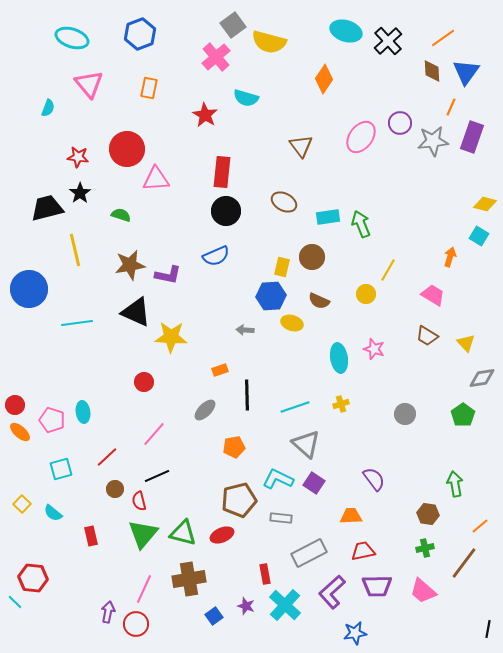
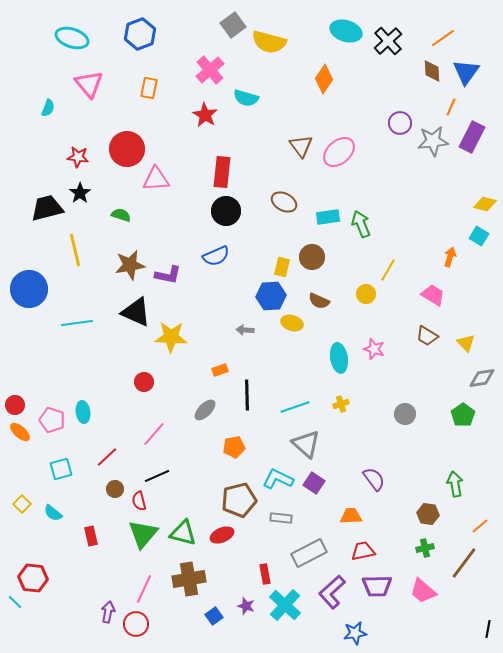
pink cross at (216, 57): moved 6 px left, 13 px down
pink ellipse at (361, 137): moved 22 px left, 15 px down; rotated 12 degrees clockwise
purple rectangle at (472, 137): rotated 8 degrees clockwise
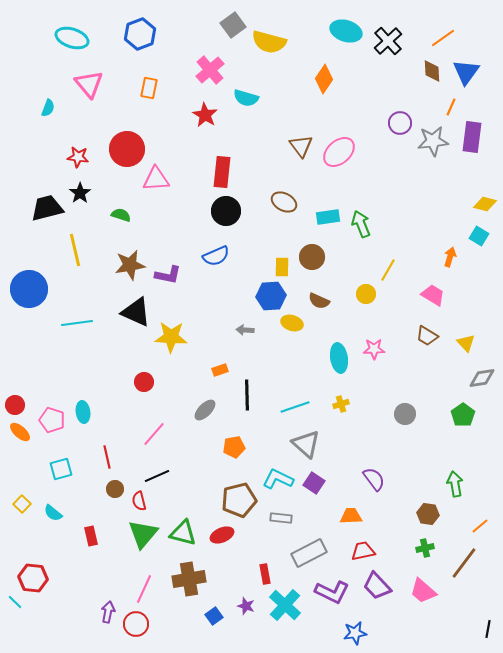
purple rectangle at (472, 137): rotated 20 degrees counterclockwise
yellow rectangle at (282, 267): rotated 12 degrees counterclockwise
pink star at (374, 349): rotated 20 degrees counterclockwise
red line at (107, 457): rotated 60 degrees counterclockwise
purple trapezoid at (377, 586): rotated 48 degrees clockwise
purple L-shape at (332, 592): rotated 112 degrees counterclockwise
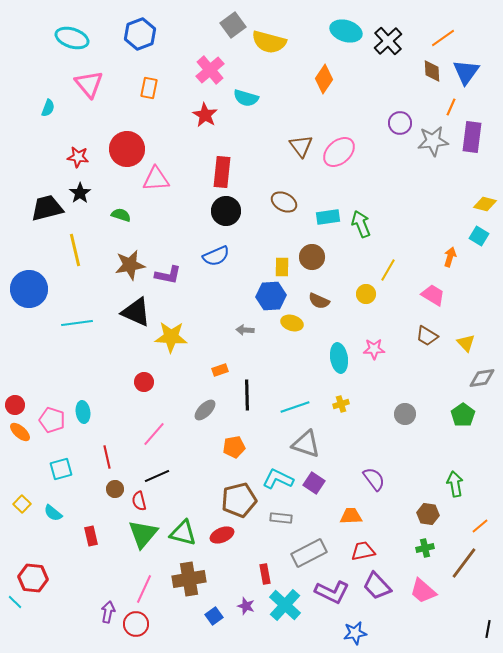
gray triangle at (306, 444): rotated 24 degrees counterclockwise
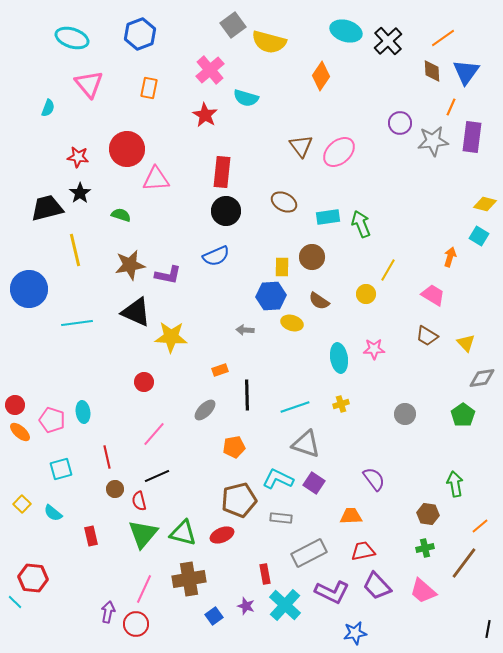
orange diamond at (324, 79): moved 3 px left, 3 px up
brown semicircle at (319, 301): rotated 10 degrees clockwise
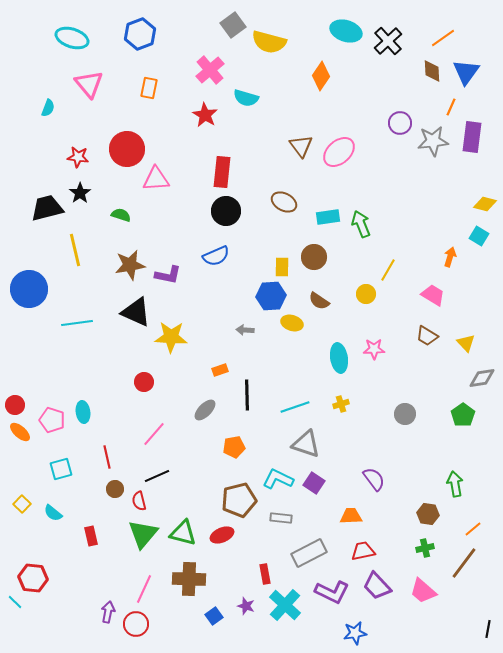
brown circle at (312, 257): moved 2 px right
orange line at (480, 526): moved 7 px left, 3 px down
brown cross at (189, 579): rotated 12 degrees clockwise
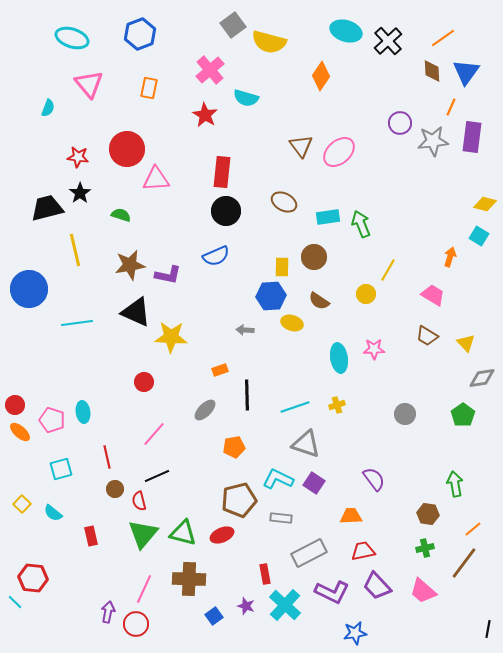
yellow cross at (341, 404): moved 4 px left, 1 px down
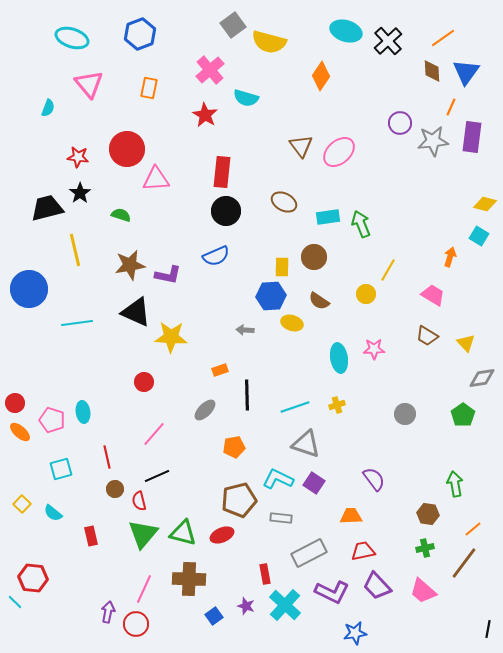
red circle at (15, 405): moved 2 px up
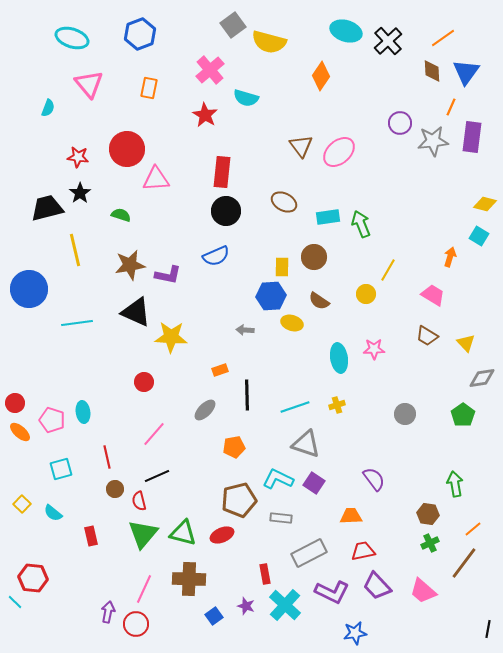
green cross at (425, 548): moved 5 px right, 5 px up; rotated 12 degrees counterclockwise
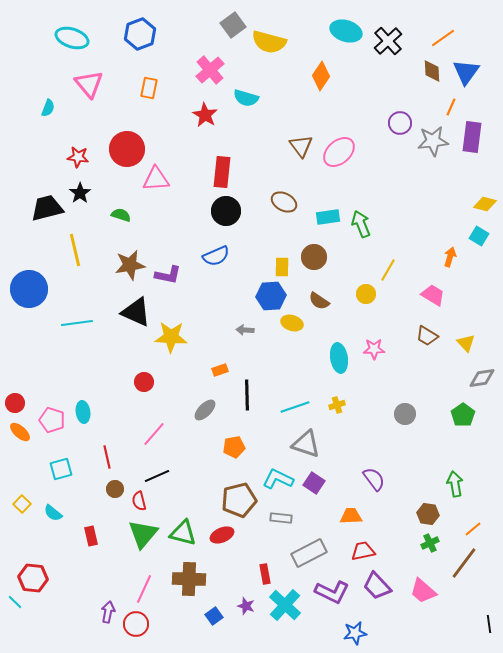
black line at (488, 629): moved 1 px right, 5 px up; rotated 18 degrees counterclockwise
